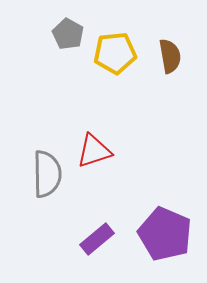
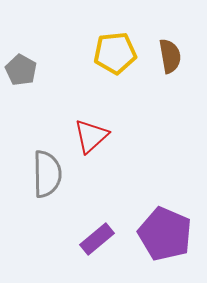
gray pentagon: moved 47 px left, 36 px down
red triangle: moved 3 px left, 15 px up; rotated 24 degrees counterclockwise
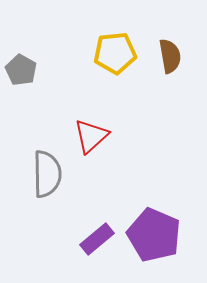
purple pentagon: moved 11 px left, 1 px down
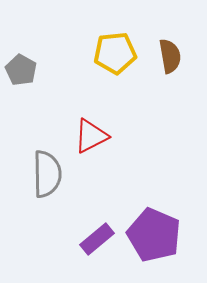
red triangle: rotated 15 degrees clockwise
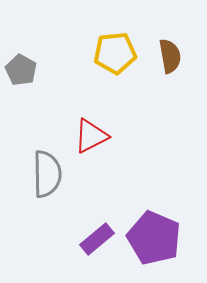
purple pentagon: moved 3 px down
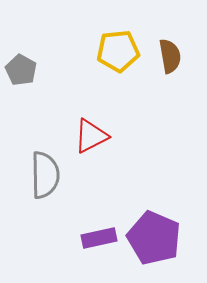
yellow pentagon: moved 3 px right, 2 px up
gray semicircle: moved 2 px left, 1 px down
purple rectangle: moved 2 px right, 1 px up; rotated 28 degrees clockwise
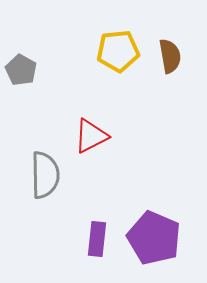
purple rectangle: moved 2 px left, 1 px down; rotated 72 degrees counterclockwise
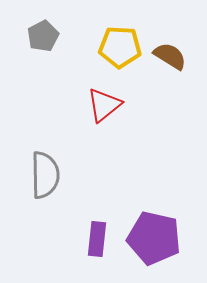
yellow pentagon: moved 2 px right, 4 px up; rotated 9 degrees clockwise
brown semicircle: rotated 48 degrees counterclockwise
gray pentagon: moved 22 px right, 34 px up; rotated 16 degrees clockwise
red triangle: moved 13 px right, 31 px up; rotated 12 degrees counterclockwise
purple pentagon: rotated 10 degrees counterclockwise
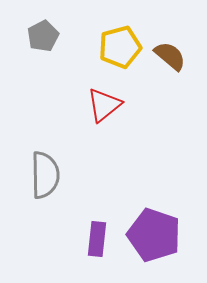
yellow pentagon: rotated 18 degrees counterclockwise
brown semicircle: rotated 8 degrees clockwise
purple pentagon: moved 3 px up; rotated 6 degrees clockwise
